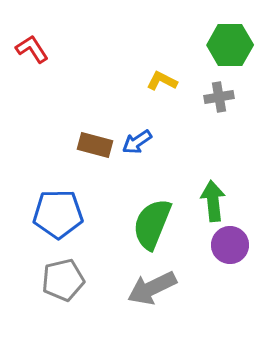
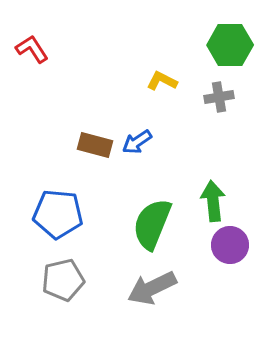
blue pentagon: rotated 6 degrees clockwise
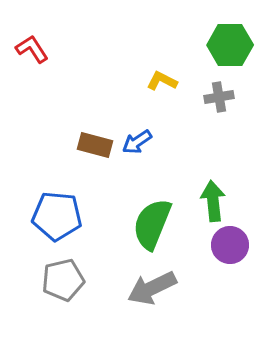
blue pentagon: moved 1 px left, 2 px down
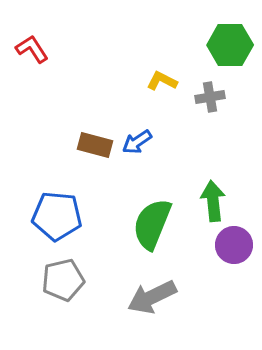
gray cross: moved 9 px left
purple circle: moved 4 px right
gray arrow: moved 9 px down
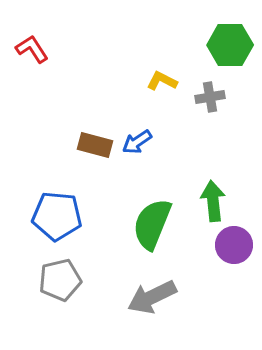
gray pentagon: moved 3 px left
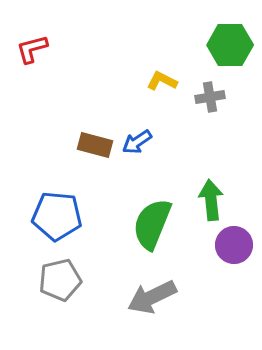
red L-shape: rotated 72 degrees counterclockwise
green arrow: moved 2 px left, 1 px up
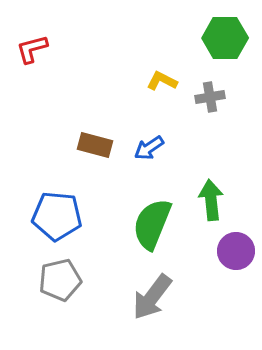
green hexagon: moved 5 px left, 7 px up
blue arrow: moved 12 px right, 6 px down
purple circle: moved 2 px right, 6 px down
gray arrow: rotated 27 degrees counterclockwise
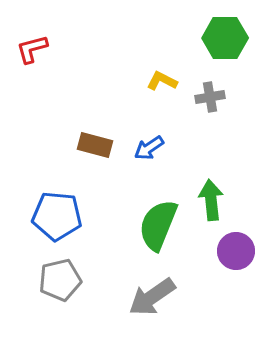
green semicircle: moved 6 px right, 1 px down
gray arrow: rotated 18 degrees clockwise
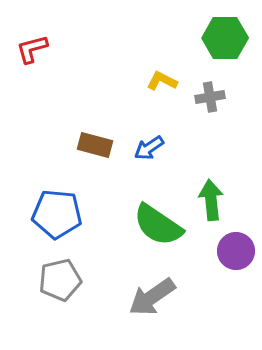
blue pentagon: moved 2 px up
green semicircle: rotated 78 degrees counterclockwise
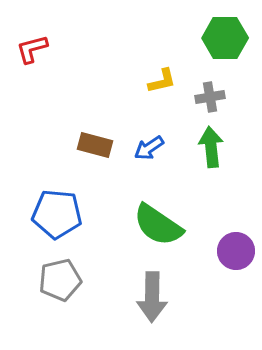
yellow L-shape: rotated 140 degrees clockwise
green arrow: moved 53 px up
gray arrow: rotated 54 degrees counterclockwise
